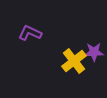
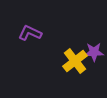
yellow cross: moved 1 px right
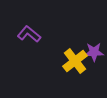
purple L-shape: moved 1 px left, 1 px down; rotated 15 degrees clockwise
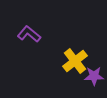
purple star: moved 24 px down
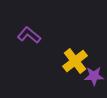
purple L-shape: moved 1 px down
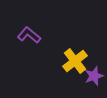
purple star: rotated 18 degrees counterclockwise
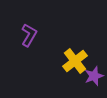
purple L-shape: rotated 80 degrees clockwise
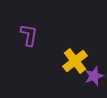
purple L-shape: rotated 20 degrees counterclockwise
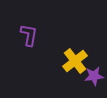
purple star: rotated 12 degrees clockwise
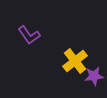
purple L-shape: rotated 135 degrees clockwise
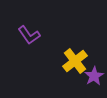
purple star: rotated 24 degrees counterclockwise
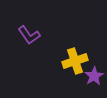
yellow cross: rotated 20 degrees clockwise
